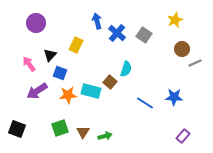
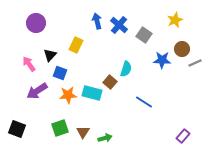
blue cross: moved 2 px right, 8 px up
cyan rectangle: moved 1 px right, 2 px down
blue star: moved 12 px left, 37 px up
blue line: moved 1 px left, 1 px up
green arrow: moved 2 px down
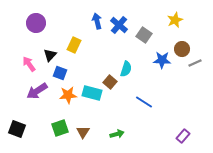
yellow rectangle: moved 2 px left
green arrow: moved 12 px right, 4 px up
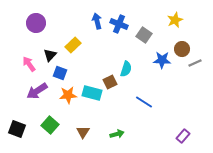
blue cross: moved 1 px up; rotated 18 degrees counterclockwise
yellow rectangle: moved 1 px left; rotated 21 degrees clockwise
brown square: rotated 24 degrees clockwise
green square: moved 10 px left, 3 px up; rotated 30 degrees counterclockwise
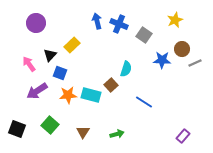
yellow rectangle: moved 1 px left
brown square: moved 1 px right, 3 px down; rotated 16 degrees counterclockwise
cyan rectangle: moved 1 px left, 2 px down
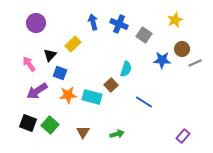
blue arrow: moved 4 px left, 1 px down
yellow rectangle: moved 1 px right, 1 px up
cyan rectangle: moved 1 px right, 2 px down
black square: moved 11 px right, 6 px up
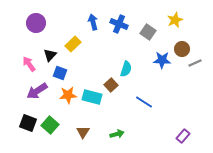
gray square: moved 4 px right, 3 px up
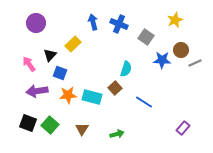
gray square: moved 2 px left, 5 px down
brown circle: moved 1 px left, 1 px down
brown square: moved 4 px right, 3 px down
purple arrow: rotated 25 degrees clockwise
brown triangle: moved 1 px left, 3 px up
purple rectangle: moved 8 px up
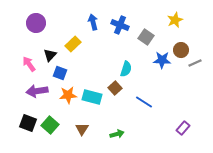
blue cross: moved 1 px right, 1 px down
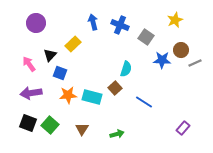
purple arrow: moved 6 px left, 2 px down
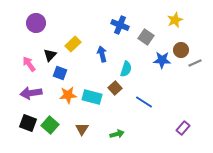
blue arrow: moved 9 px right, 32 px down
